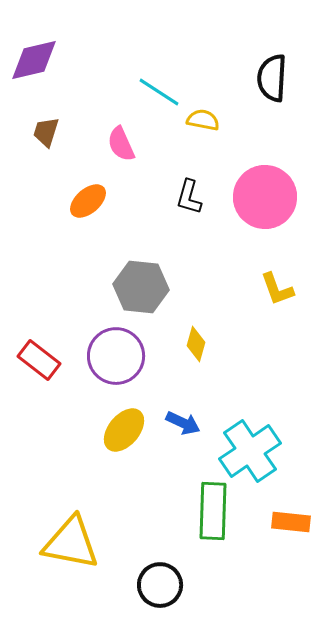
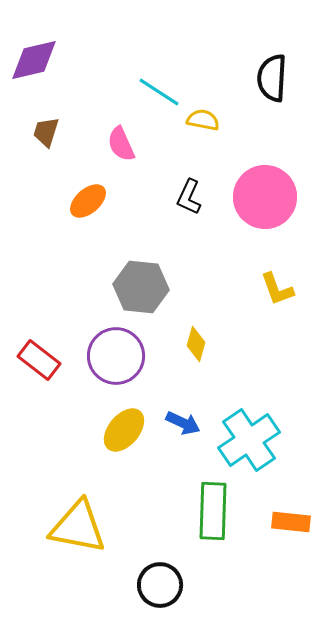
black L-shape: rotated 9 degrees clockwise
cyan cross: moved 1 px left, 11 px up
yellow triangle: moved 7 px right, 16 px up
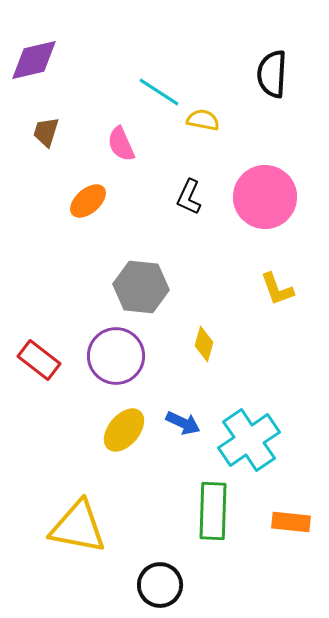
black semicircle: moved 4 px up
yellow diamond: moved 8 px right
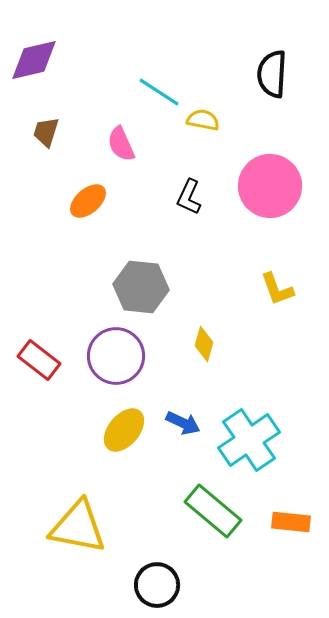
pink circle: moved 5 px right, 11 px up
green rectangle: rotated 52 degrees counterclockwise
black circle: moved 3 px left
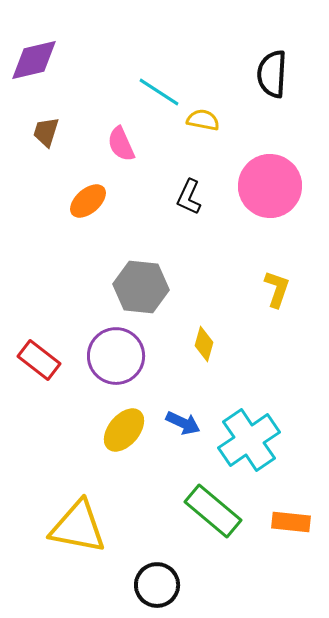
yellow L-shape: rotated 141 degrees counterclockwise
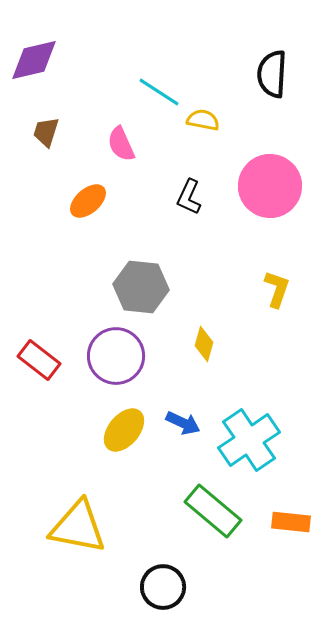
black circle: moved 6 px right, 2 px down
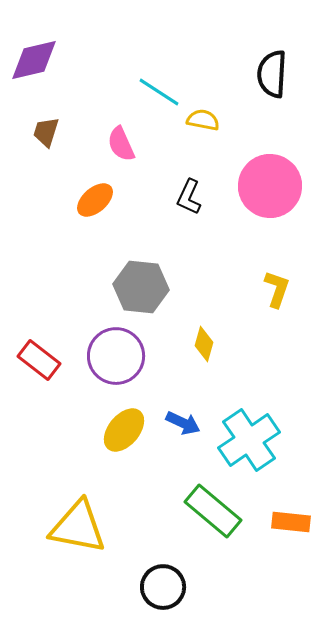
orange ellipse: moved 7 px right, 1 px up
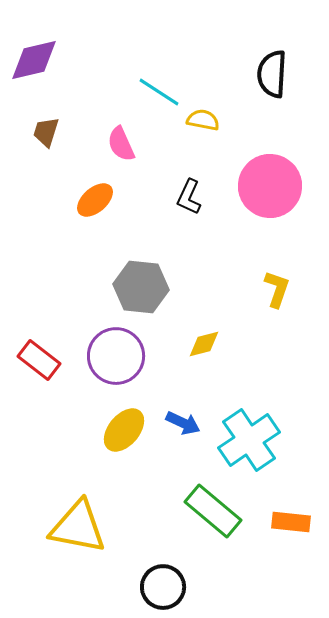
yellow diamond: rotated 60 degrees clockwise
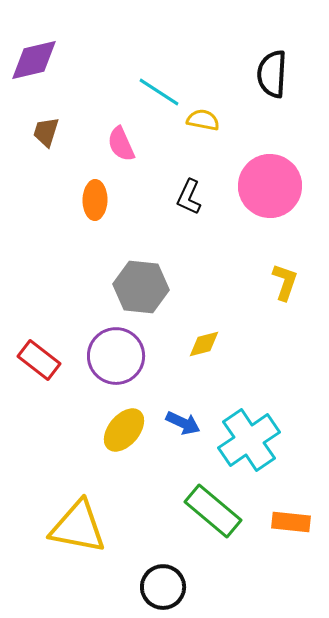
orange ellipse: rotated 48 degrees counterclockwise
yellow L-shape: moved 8 px right, 7 px up
